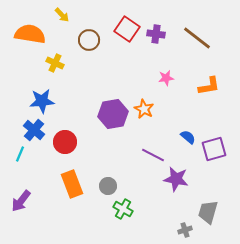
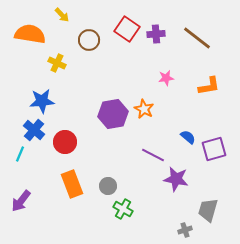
purple cross: rotated 12 degrees counterclockwise
yellow cross: moved 2 px right
gray trapezoid: moved 2 px up
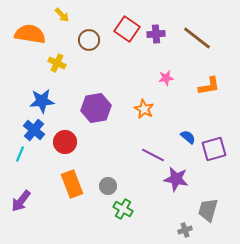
purple hexagon: moved 17 px left, 6 px up
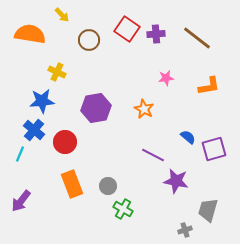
yellow cross: moved 9 px down
purple star: moved 2 px down
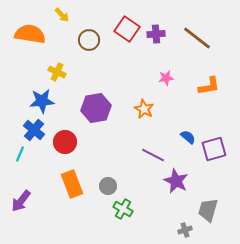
purple star: rotated 15 degrees clockwise
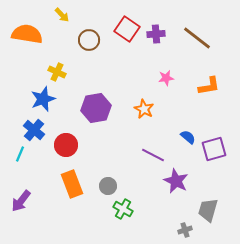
orange semicircle: moved 3 px left
blue star: moved 1 px right, 2 px up; rotated 15 degrees counterclockwise
red circle: moved 1 px right, 3 px down
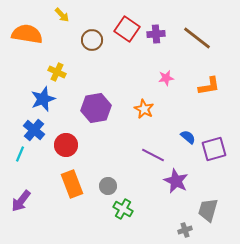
brown circle: moved 3 px right
